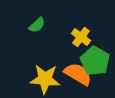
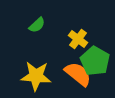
yellow cross: moved 3 px left, 2 px down
orange semicircle: rotated 8 degrees clockwise
yellow star: moved 9 px left, 3 px up
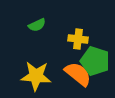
green semicircle: rotated 18 degrees clockwise
yellow cross: rotated 30 degrees counterclockwise
green pentagon: rotated 12 degrees counterclockwise
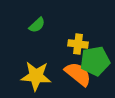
green semicircle: rotated 18 degrees counterclockwise
yellow cross: moved 5 px down
green pentagon: rotated 28 degrees counterclockwise
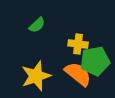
yellow star: rotated 24 degrees counterclockwise
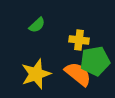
yellow cross: moved 1 px right, 4 px up
yellow star: moved 2 px up
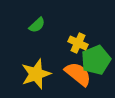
yellow cross: moved 1 px left, 3 px down; rotated 18 degrees clockwise
green pentagon: moved 1 px right, 1 px up; rotated 12 degrees counterclockwise
